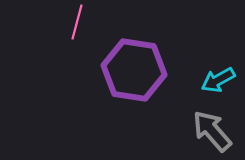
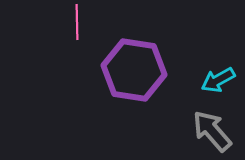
pink line: rotated 16 degrees counterclockwise
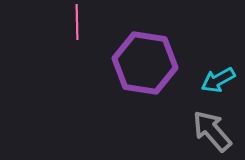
purple hexagon: moved 11 px right, 7 px up
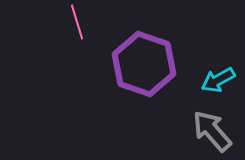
pink line: rotated 16 degrees counterclockwise
purple hexagon: moved 1 px left, 1 px down; rotated 10 degrees clockwise
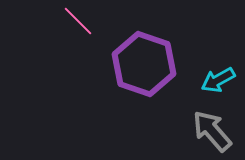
pink line: moved 1 px right, 1 px up; rotated 28 degrees counterclockwise
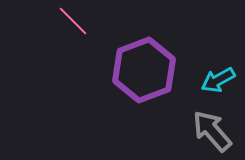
pink line: moved 5 px left
purple hexagon: moved 6 px down; rotated 20 degrees clockwise
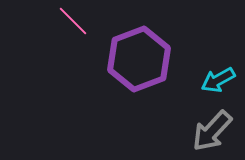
purple hexagon: moved 5 px left, 11 px up
gray arrow: rotated 96 degrees counterclockwise
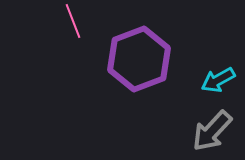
pink line: rotated 24 degrees clockwise
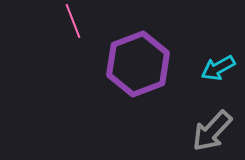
purple hexagon: moved 1 px left, 5 px down
cyan arrow: moved 12 px up
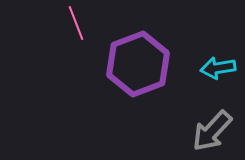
pink line: moved 3 px right, 2 px down
cyan arrow: rotated 20 degrees clockwise
